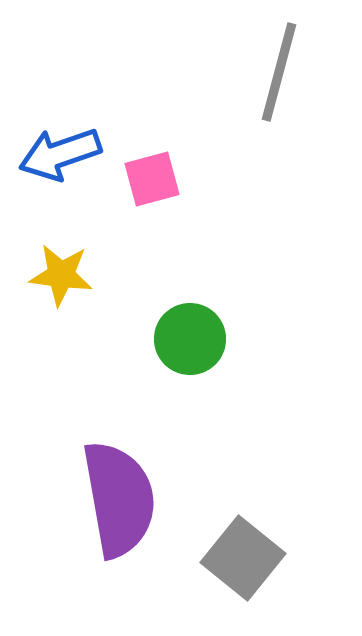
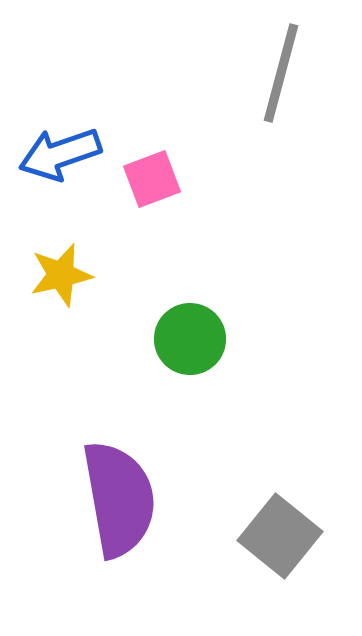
gray line: moved 2 px right, 1 px down
pink square: rotated 6 degrees counterclockwise
yellow star: rotated 20 degrees counterclockwise
gray square: moved 37 px right, 22 px up
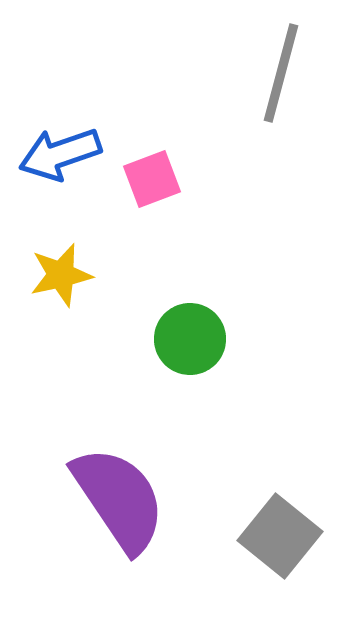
purple semicircle: rotated 24 degrees counterclockwise
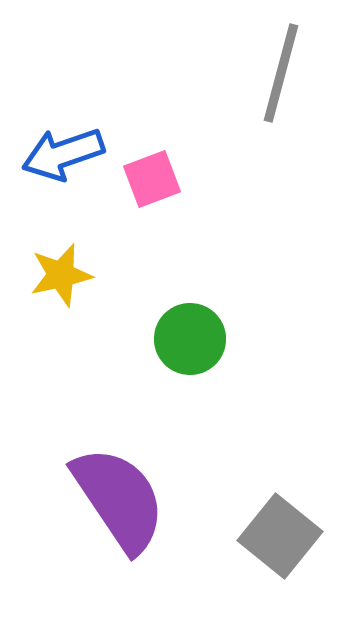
blue arrow: moved 3 px right
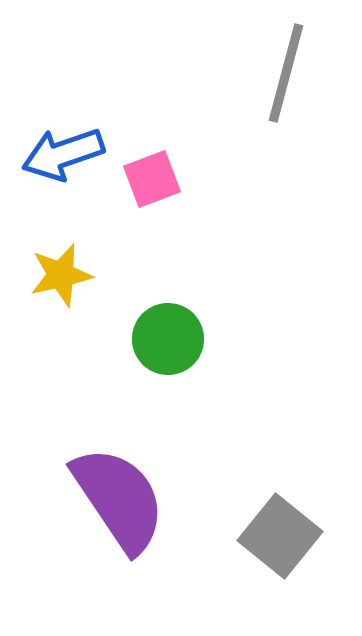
gray line: moved 5 px right
green circle: moved 22 px left
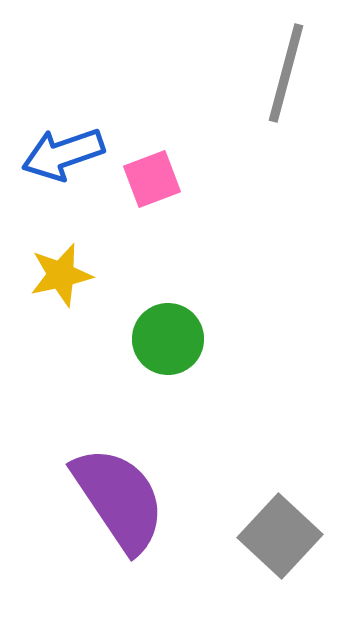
gray square: rotated 4 degrees clockwise
